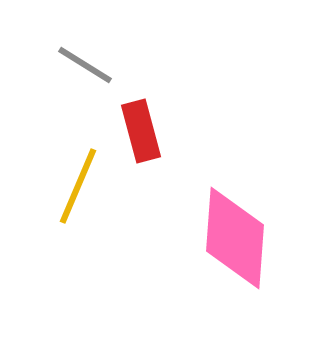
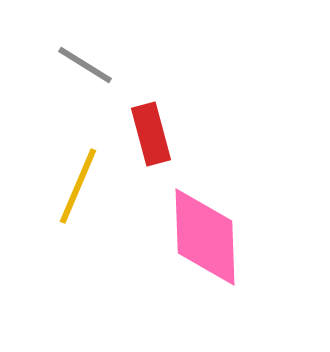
red rectangle: moved 10 px right, 3 px down
pink diamond: moved 30 px left, 1 px up; rotated 6 degrees counterclockwise
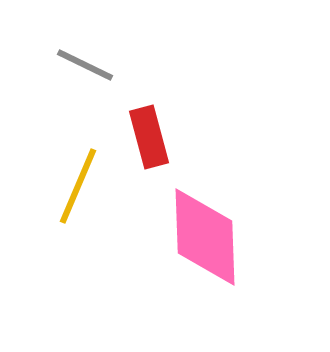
gray line: rotated 6 degrees counterclockwise
red rectangle: moved 2 px left, 3 px down
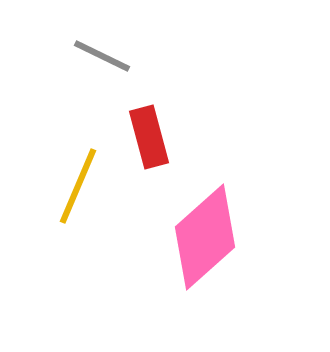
gray line: moved 17 px right, 9 px up
pink diamond: rotated 50 degrees clockwise
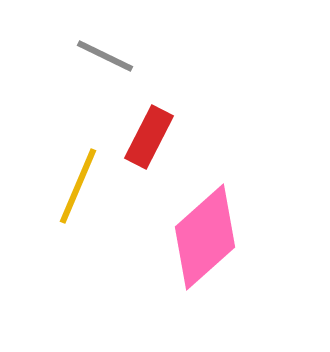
gray line: moved 3 px right
red rectangle: rotated 42 degrees clockwise
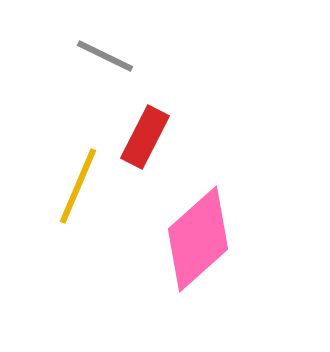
red rectangle: moved 4 px left
pink diamond: moved 7 px left, 2 px down
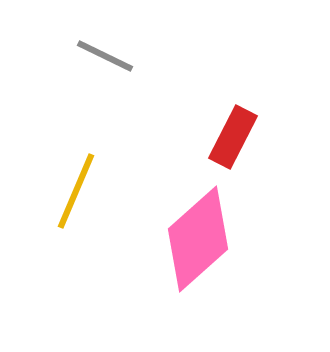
red rectangle: moved 88 px right
yellow line: moved 2 px left, 5 px down
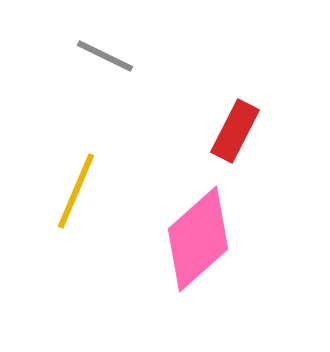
red rectangle: moved 2 px right, 6 px up
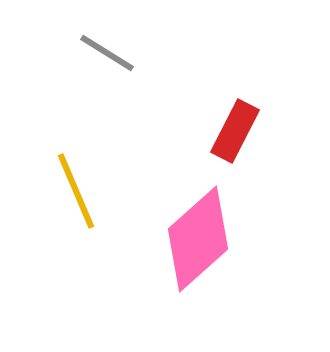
gray line: moved 2 px right, 3 px up; rotated 6 degrees clockwise
yellow line: rotated 46 degrees counterclockwise
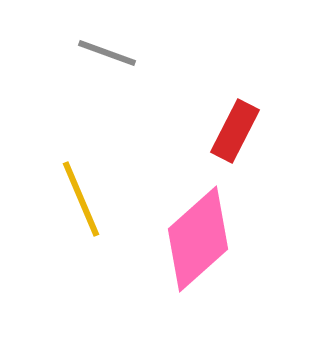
gray line: rotated 12 degrees counterclockwise
yellow line: moved 5 px right, 8 px down
